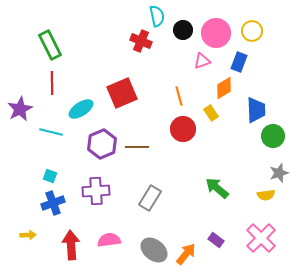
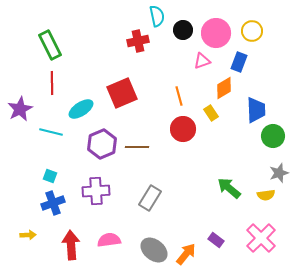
red cross: moved 3 px left; rotated 35 degrees counterclockwise
green arrow: moved 12 px right
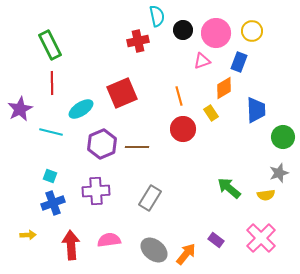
green circle: moved 10 px right, 1 px down
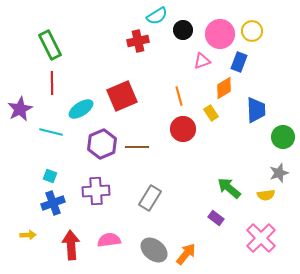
cyan semicircle: rotated 70 degrees clockwise
pink circle: moved 4 px right, 1 px down
red square: moved 3 px down
purple rectangle: moved 22 px up
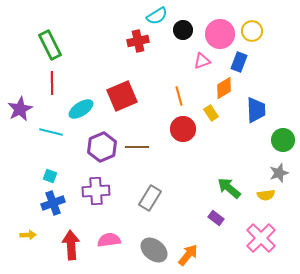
green circle: moved 3 px down
purple hexagon: moved 3 px down
orange arrow: moved 2 px right, 1 px down
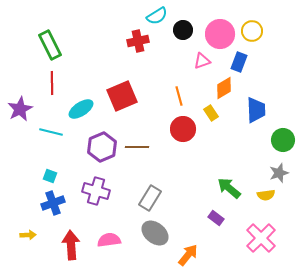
purple cross: rotated 20 degrees clockwise
gray ellipse: moved 1 px right, 17 px up
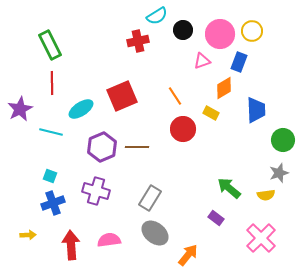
orange line: moved 4 px left; rotated 18 degrees counterclockwise
yellow rectangle: rotated 28 degrees counterclockwise
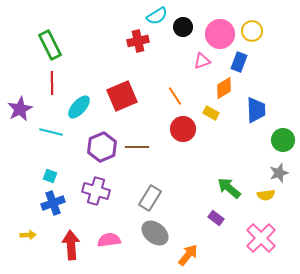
black circle: moved 3 px up
cyan ellipse: moved 2 px left, 2 px up; rotated 15 degrees counterclockwise
